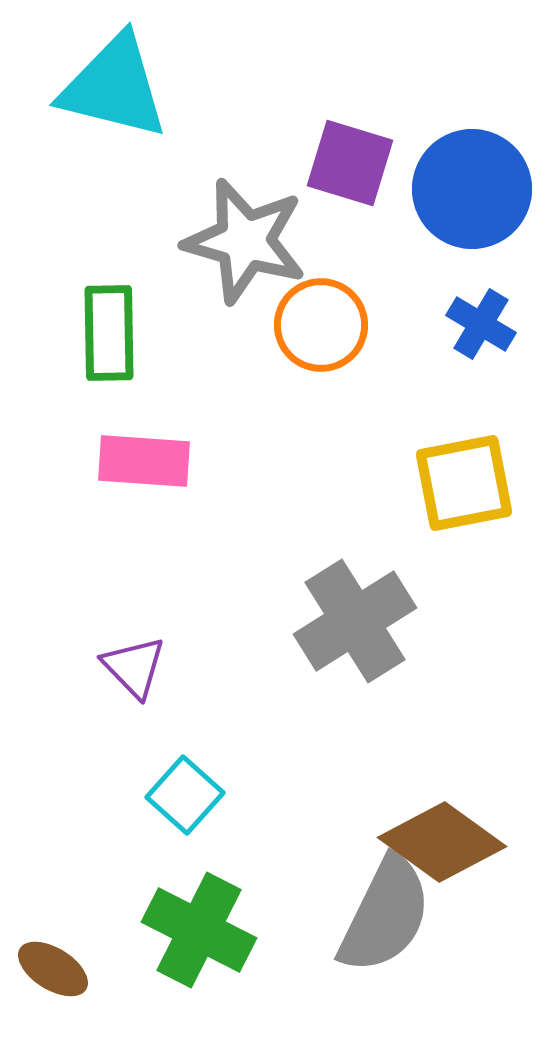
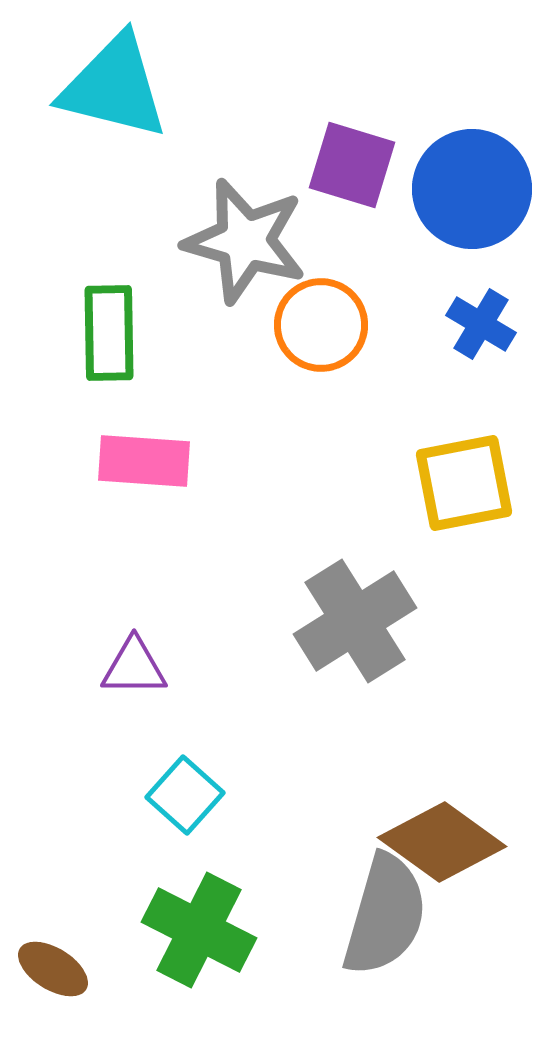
purple square: moved 2 px right, 2 px down
purple triangle: rotated 46 degrees counterclockwise
gray semicircle: rotated 10 degrees counterclockwise
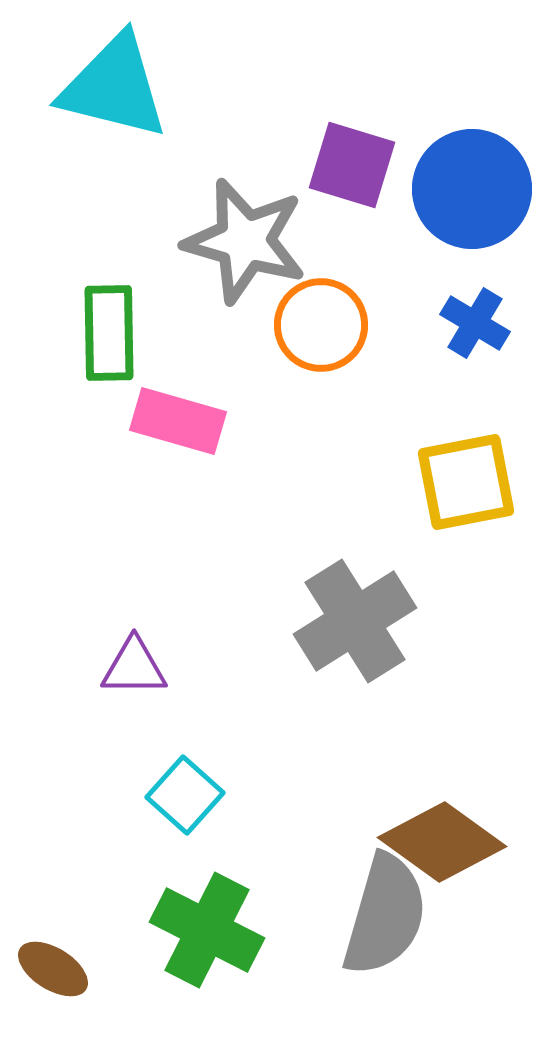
blue cross: moved 6 px left, 1 px up
pink rectangle: moved 34 px right, 40 px up; rotated 12 degrees clockwise
yellow square: moved 2 px right, 1 px up
green cross: moved 8 px right
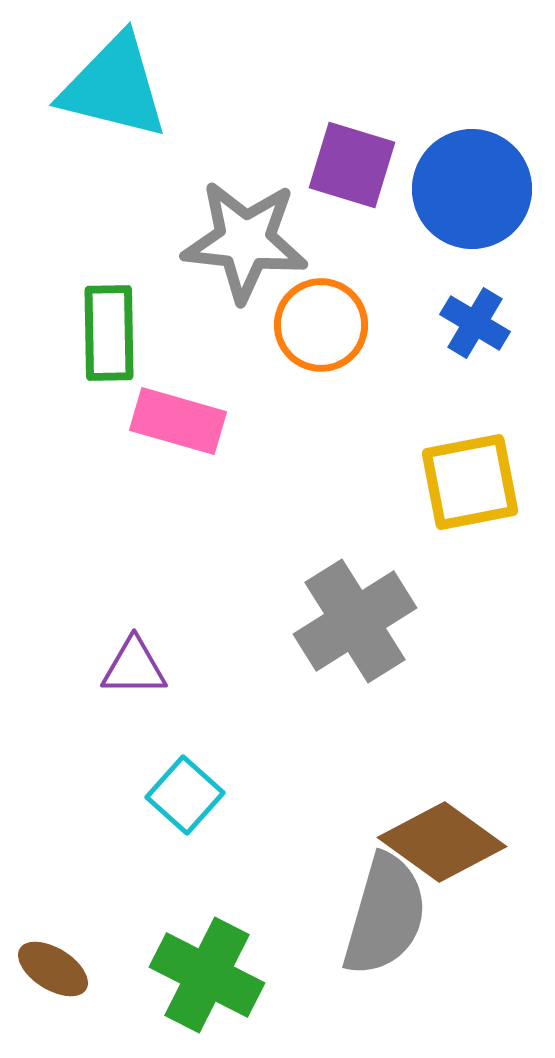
gray star: rotated 10 degrees counterclockwise
yellow square: moved 4 px right
green cross: moved 45 px down
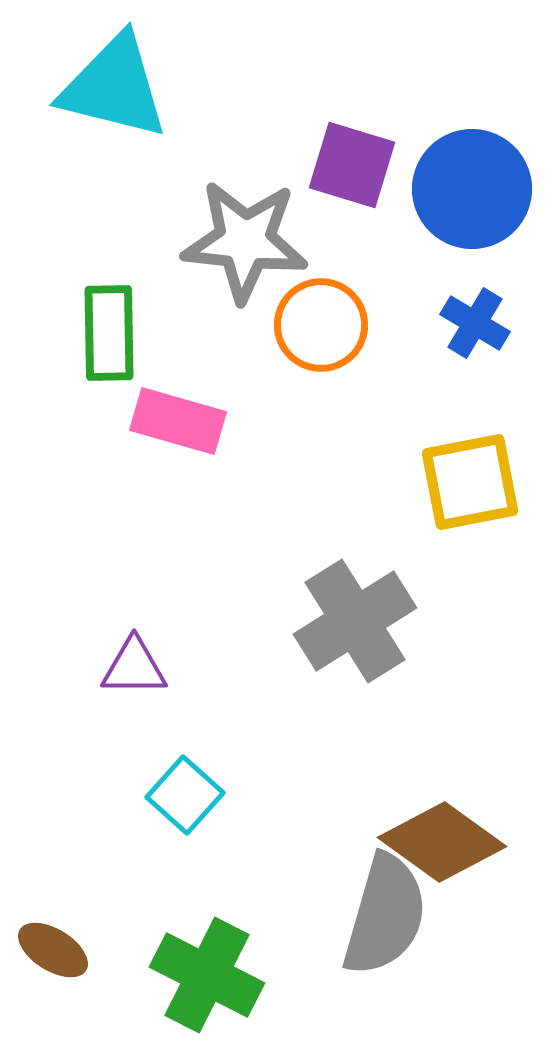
brown ellipse: moved 19 px up
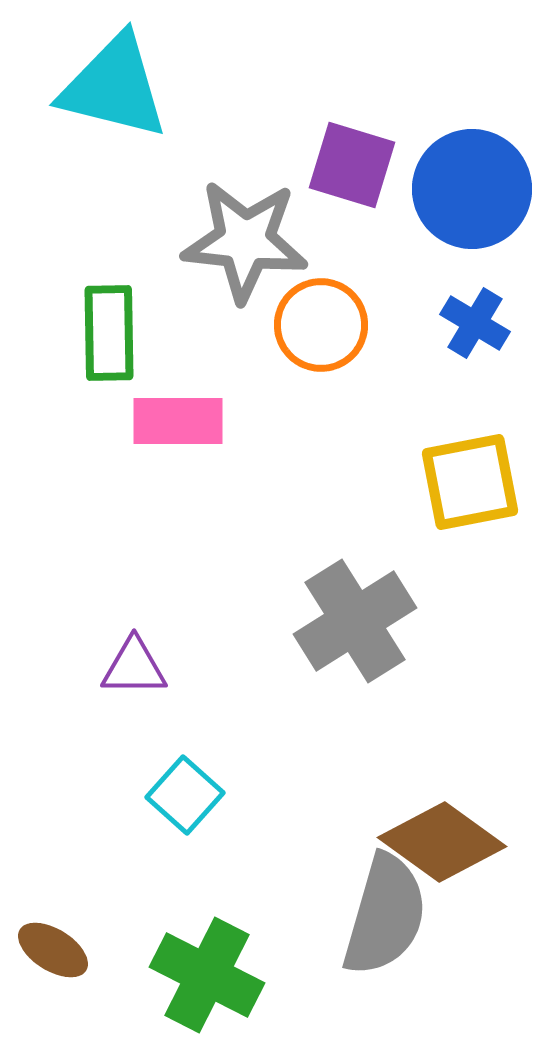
pink rectangle: rotated 16 degrees counterclockwise
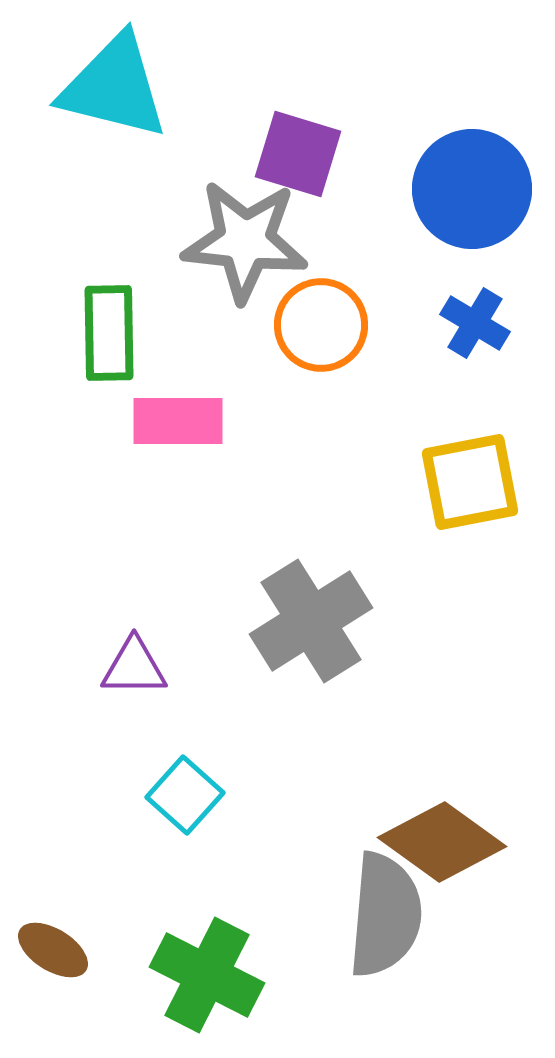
purple square: moved 54 px left, 11 px up
gray cross: moved 44 px left
gray semicircle: rotated 11 degrees counterclockwise
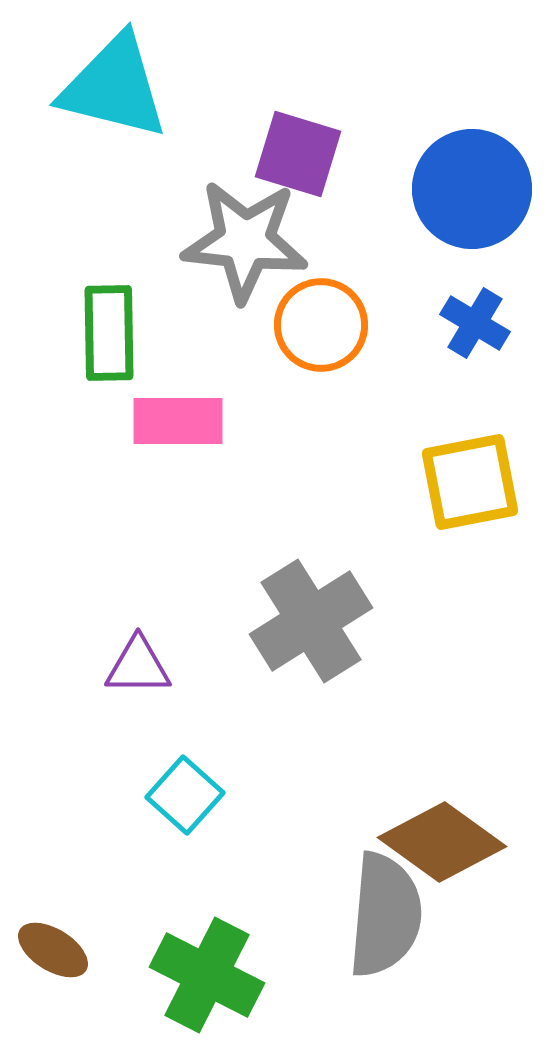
purple triangle: moved 4 px right, 1 px up
